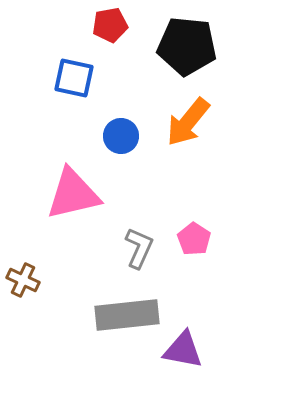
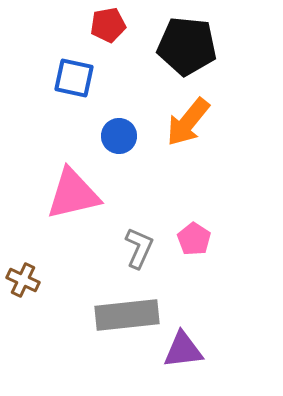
red pentagon: moved 2 px left
blue circle: moved 2 px left
purple triangle: rotated 18 degrees counterclockwise
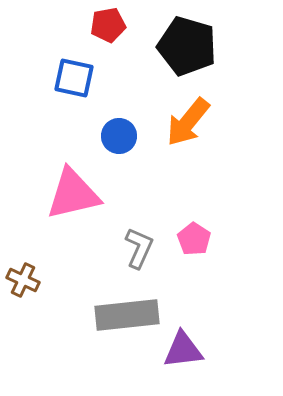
black pentagon: rotated 10 degrees clockwise
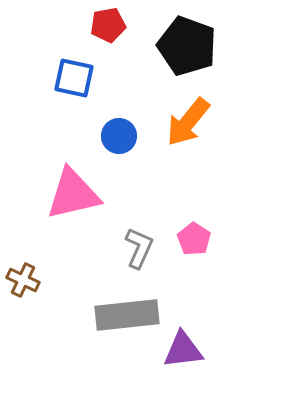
black pentagon: rotated 4 degrees clockwise
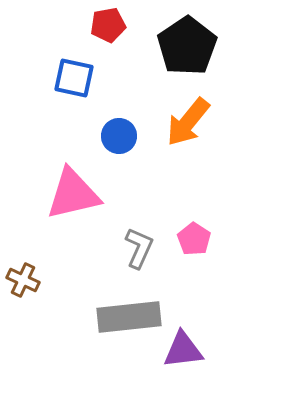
black pentagon: rotated 18 degrees clockwise
gray rectangle: moved 2 px right, 2 px down
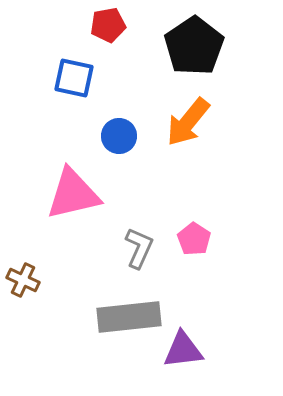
black pentagon: moved 7 px right
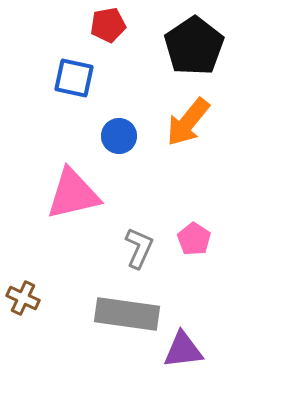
brown cross: moved 18 px down
gray rectangle: moved 2 px left, 3 px up; rotated 14 degrees clockwise
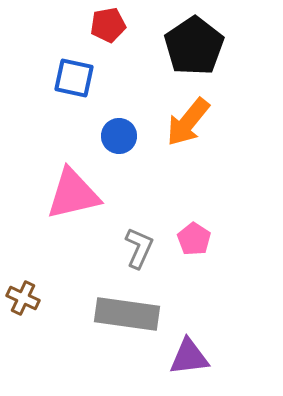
purple triangle: moved 6 px right, 7 px down
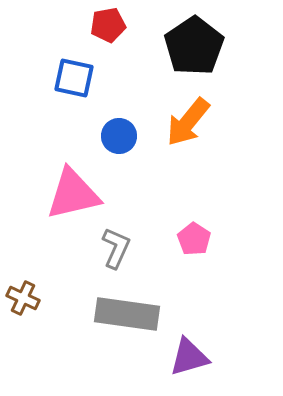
gray L-shape: moved 23 px left
purple triangle: rotated 9 degrees counterclockwise
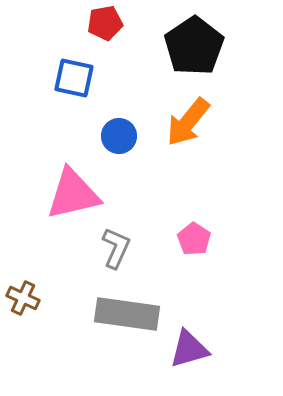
red pentagon: moved 3 px left, 2 px up
purple triangle: moved 8 px up
